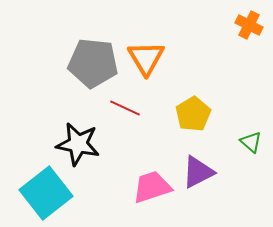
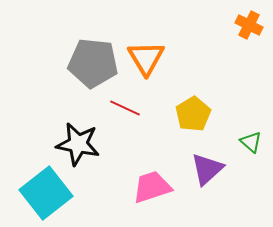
purple triangle: moved 9 px right, 3 px up; rotated 15 degrees counterclockwise
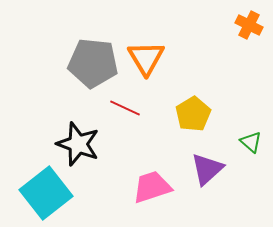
black star: rotated 9 degrees clockwise
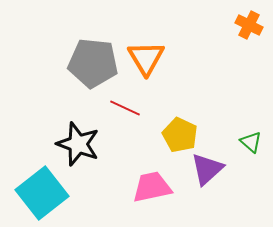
yellow pentagon: moved 13 px left, 21 px down; rotated 16 degrees counterclockwise
pink trapezoid: rotated 6 degrees clockwise
cyan square: moved 4 px left
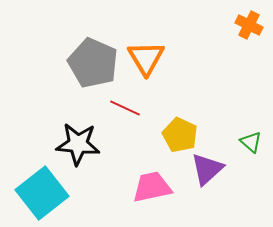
gray pentagon: rotated 18 degrees clockwise
black star: rotated 15 degrees counterclockwise
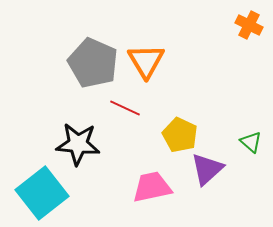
orange triangle: moved 3 px down
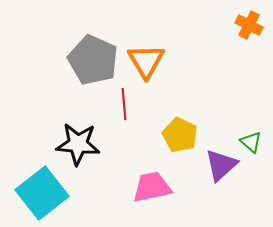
gray pentagon: moved 3 px up
red line: moved 1 px left, 4 px up; rotated 60 degrees clockwise
purple triangle: moved 14 px right, 4 px up
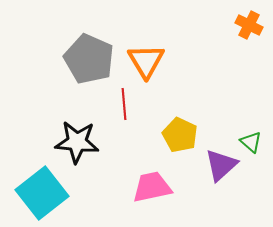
gray pentagon: moved 4 px left, 1 px up
black star: moved 1 px left, 2 px up
